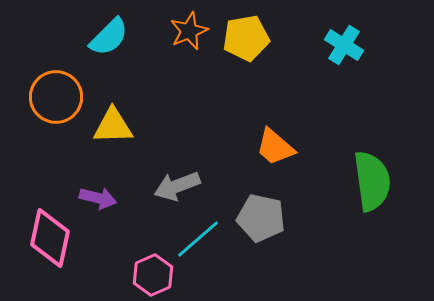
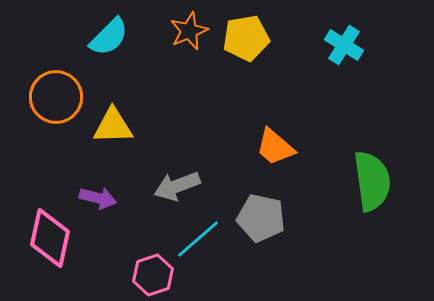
pink hexagon: rotated 6 degrees clockwise
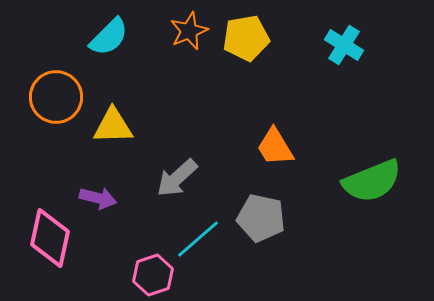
orange trapezoid: rotated 18 degrees clockwise
green semicircle: rotated 76 degrees clockwise
gray arrow: moved 8 px up; rotated 21 degrees counterclockwise
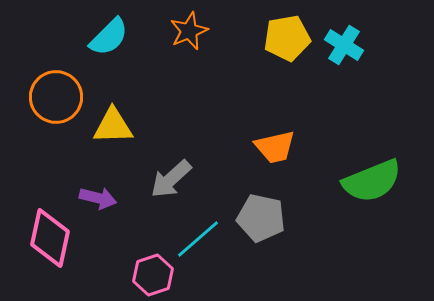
yellow pentagon: moved 41 px right
orange trapezoid: rotated 72 degrees counterclockwise
gray arrow: moved 6 px left, 1 px down
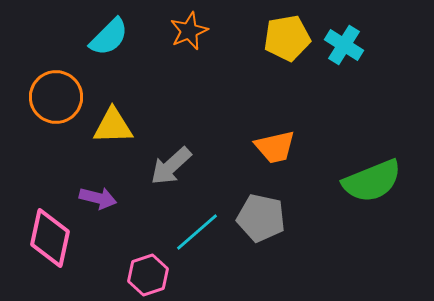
gray arrow: moved 13 px up
cyan line: moved 1 px left, 7 px up
pink hexagon: moved 5 px left
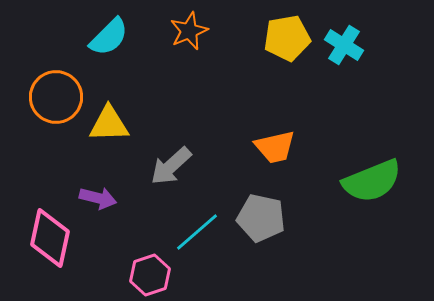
yellow triangle: moved 4 px left, 2 px up
pink hexagon: moved 2 px right
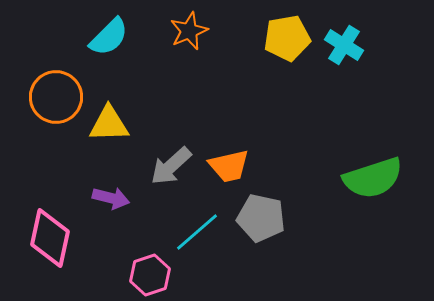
orange trapezoid: moved 46 px left, 19 px down
green semicircle: moved 1 px right, 3 px up; rotated 4 degrees clockwise
purple arrow: moved 13 px right
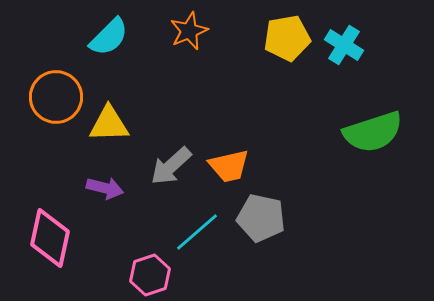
green semicircle: moved 46 px up
purple arrow: moved 6 px left, 10 px up
